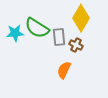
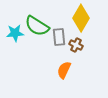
green semicircle: moved 2 px up
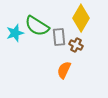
cyan star: rotated 12 degrees counterclockwise
